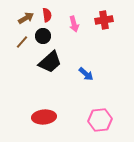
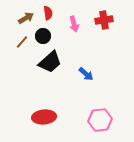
red semicircle: moved 1 px right, 2 px up
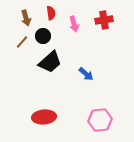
red semicircle: moved 3 px right
brown arrow: rotated 105 degrees clockwise
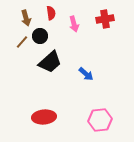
red cross: moved 1 px right, 1 px up
black circle: moved 3 px left
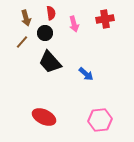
black circle: moved 5 px right, 3 px up
black trapezoid: rotated 90 degrees clockwise
red ellipse: rotated 30 degrees clockwise
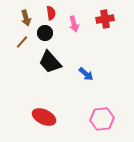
pink hexagon: moved 2 px right, 1 px up
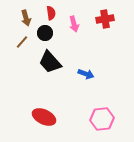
blue arrow: rotated 21 degrees counterclockwise
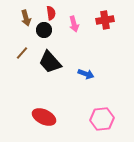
red cross: moved 1 px down
black circle: moved 1 px left, 3 px up
brown line: moved 11 px down
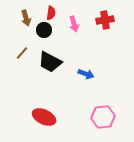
red semicircle: rotated 16 degrees clockwise
black trapezoid: rotated 20 degrees counterclockwise
pink hexagon: moved 1 px right, 2 px up
